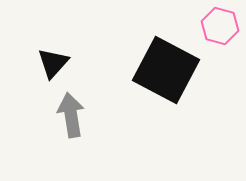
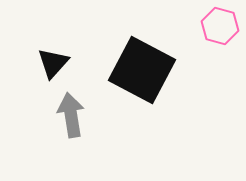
black square: moved 24 px left
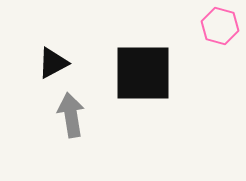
black triangle: rotated 20 degrees clockwise
black square: moved 1 px right, 3 px down; rotated 28 degrees counterclockwise
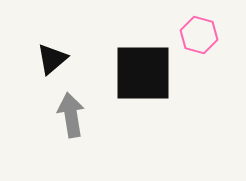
pink hexagon: moved 21 px left, 9 px down
black triangle: moved 1 px left, 4 px up; rotated 12 degrees counterclockwise
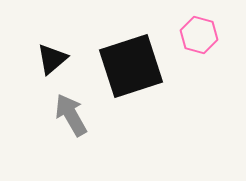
black square: moved 12 px left, 7 px up; rotated 18 degrees counterclockwise
gray arrow: rotated 21 degrees counterclockwise
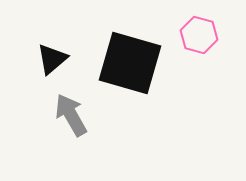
black square: moved 1 px left, 3 px up; rotated 34 degrees clockwise
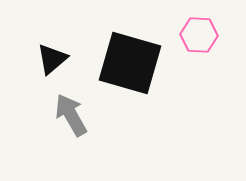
pink hexagon: rotated 12 degrees counterclockwise
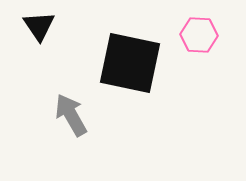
black triangle: moved 13 px left, 33 px up; rotated 24 degrees counterclockwise
black square: rotated 4 degrees counterclockwise
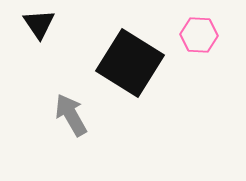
black triangle: moved 2 px up
black square: rotated 20 degrees clockwise
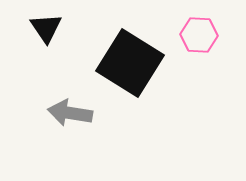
black triangle: moved 7 px right, 4 px down
gray arrow: moved 1 px left, 2 px up; rotated 51 degrees counterclockwise
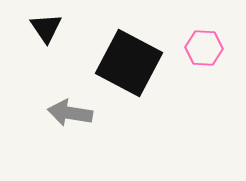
pink hexagon: moved 5 px right, 13 px down
black square: moved 1 px left; rotated 4 degrees counterclockwise
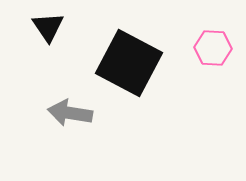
black triangle: moved 2 px right, 1 px up
pink hexagon: moved 9 px right
